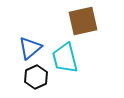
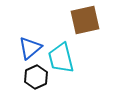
brown square: moved 2 px right, 1 px up
cyan trapezoid: moved 4 px left
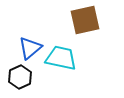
cyan trapezoid: rotated 116 degrees clockwise
black hexagon: moved 16 px left
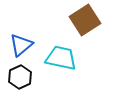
brown square: rotated 20 degrees counterclockwise
blue triangle: moved 9 px left, 3 px up
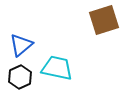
brown square: moved 19 px right; rotated 16 degrees clockwise
cyan trapezoid: moved 4 px left, 10 px down
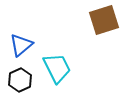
cyan trapezoid: rotated 52 degrees clockwise
black hexagon: moved 3 px down
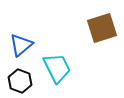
brown square: moved 2 px left, 8 px down
black hexagon: moved 1 px down; rotated 15 degrees counterclockwise
